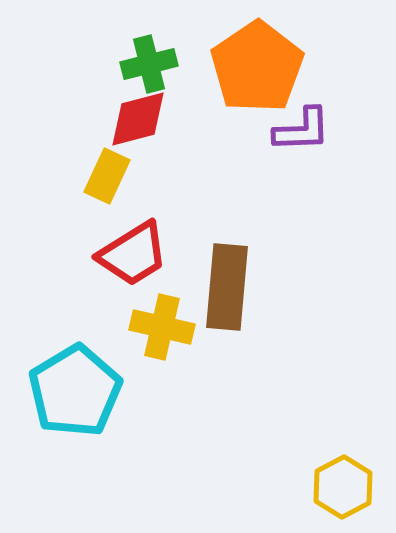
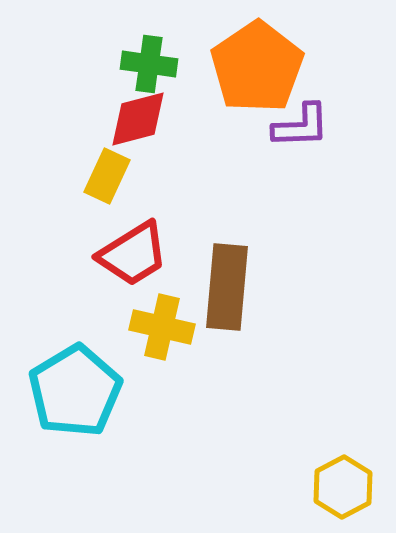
green cross: rotated 22 degrees clockwise
purple L-shape: moved 1 px left, 4 px up
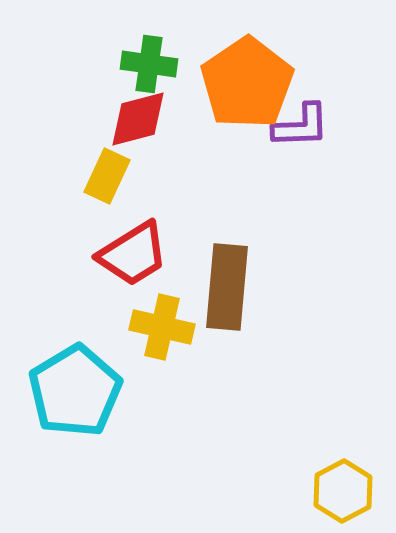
orange pentagon: moved 10 px left, 16 px down
yellow hexagon: moved 4 px down
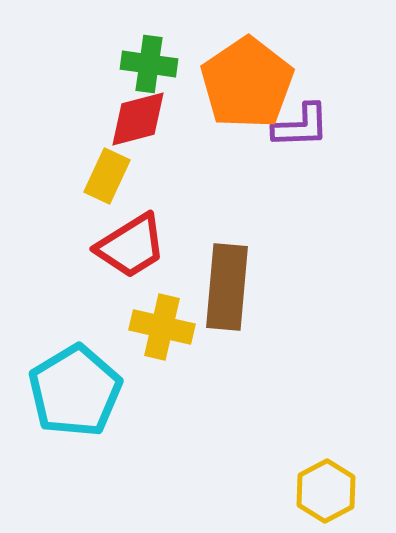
red trapezoid: moved 2 px left, 8 px up
yellow hexagon: moved 17 px left
